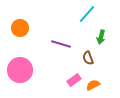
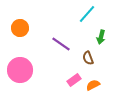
purple line: rotated 18 degrees clockwise
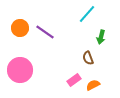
purple line: moved 16 px left, 12 px up
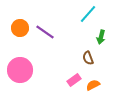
cyan line: moved 1 px right
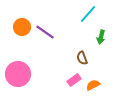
orange circle: moved 2 px right, 1 px up
brown semicircle: moved 6 px left
pink circle: moved 2 px left, 4 px down
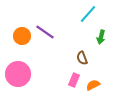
orange circle: moved 9 px down
pink rectangle: rotated 32 degrees counterclockwise
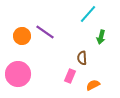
brown semicircle: rotated 16 degrees clockwise
pink rectangle: moved 4 px left, 4 px up
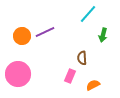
purple line: rotated 60 degrees counterclockwise
green arrow: moved 2 px right, 2 px up
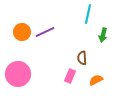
cyan line: rotated 30 degrees counterclockwise
orange circle: moved 4 px up
orange semicircle: moved 3 px right, 5 px up
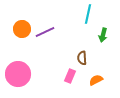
orange circle: moved 3 px up
